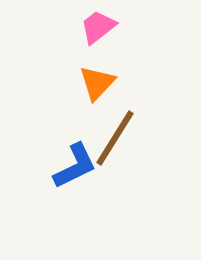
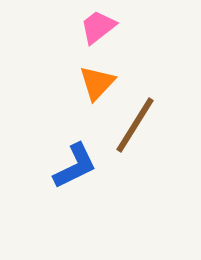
brown line: moved 20 px right, 13 px up
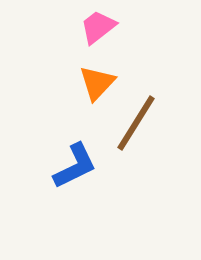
brown line: moved 1 px right, 2 px up
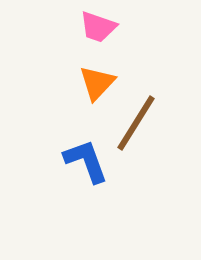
pink trapezoid: rotated 123 degrees counterclockwise
blue L-shape: moved 11 px right, 5 px up; rotated 84 degrees counterclockwise
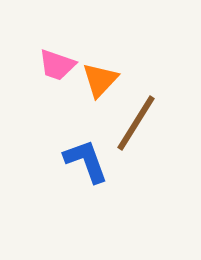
pink trapezoid: moved 41 px left, 38 px down
orange triangle: moved 3 px right, 3 px up
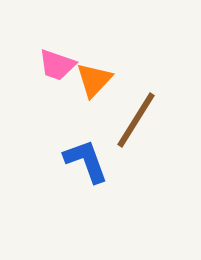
orange triangle: moved 6 px left
brown line: moved 3 px up
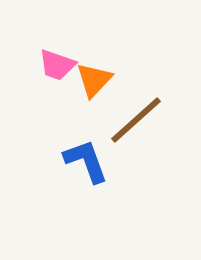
brown line: rotated 16 degrees clockwise
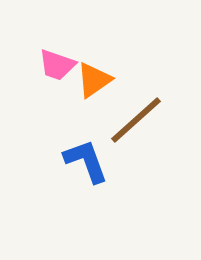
orange triangle: rotated 12 degrees clockwise
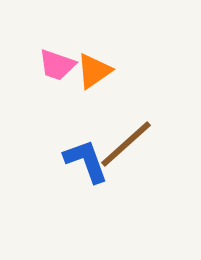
orange triangle: moved 9 px up
brown line: moved 10 px left, 24 px down
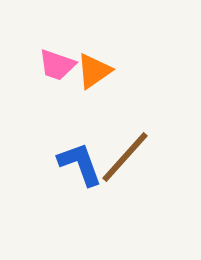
brown line: moved 1 px left, 13 px down; rotated 6 degrees counterclockwise
blue L-shape: moved 6 px left, 3 px down
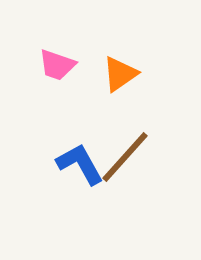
orange triangle: moved 26 px right, 3 px down
blue L-shape: rotated 9 degrees counterclockwise
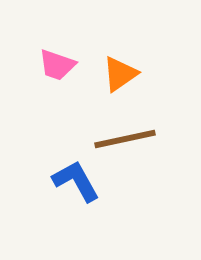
brown line: moved 18 px up; rotated 36 degrees clockwise
blue L-shape: moved 4 px left, 17 px down
